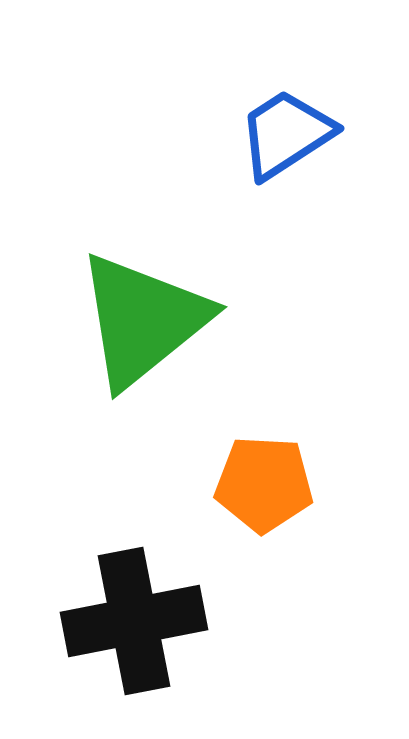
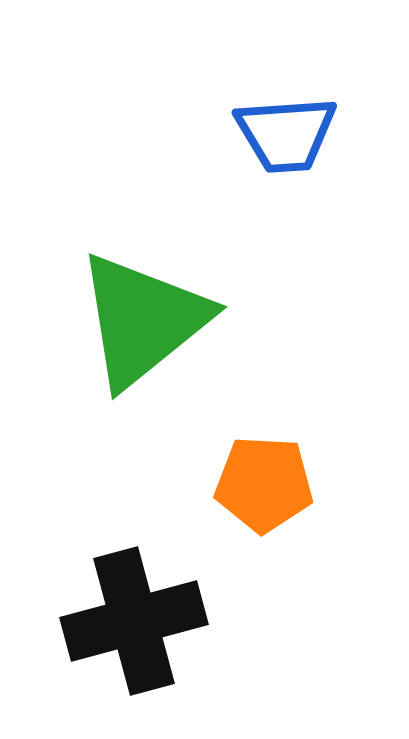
blue trapezoid: rotated 151 degrees counterclockwise
black cross: rotated 4 degrees counterclockwise
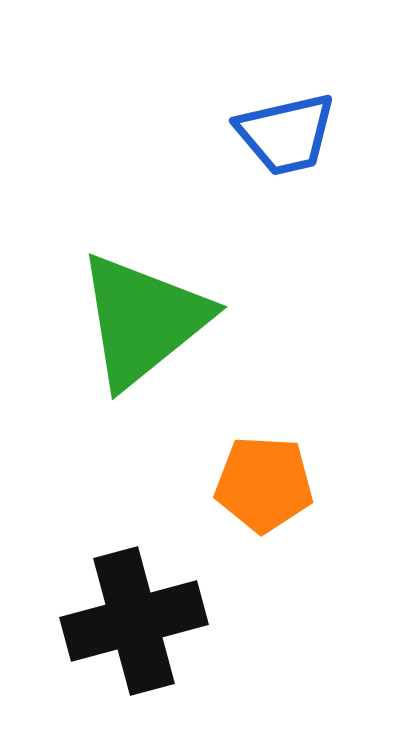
blue trapezoid: rotated 9 degrees counterclockwise
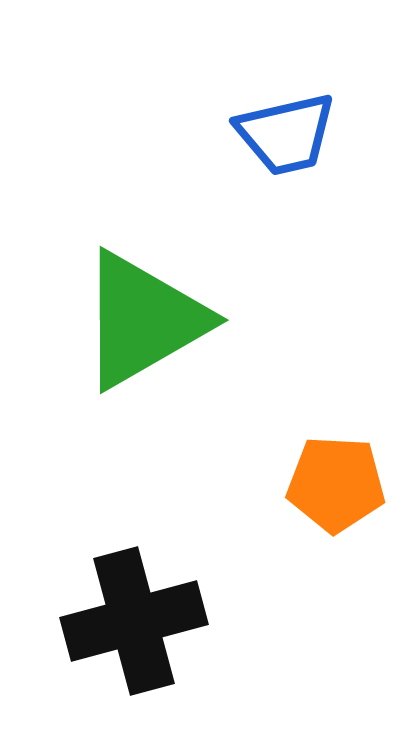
green triangle: rotated 9 degrees clockwise
orange pentagon: moved 72 px right
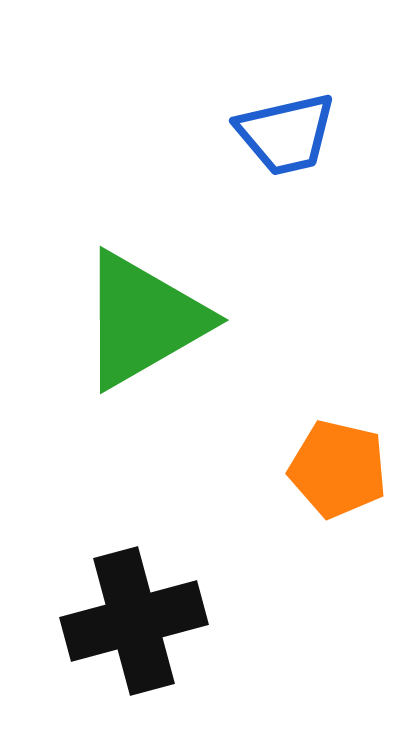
orange pentagon: moved 2 px right, 15 px up; rotated 10 degrees clockwise
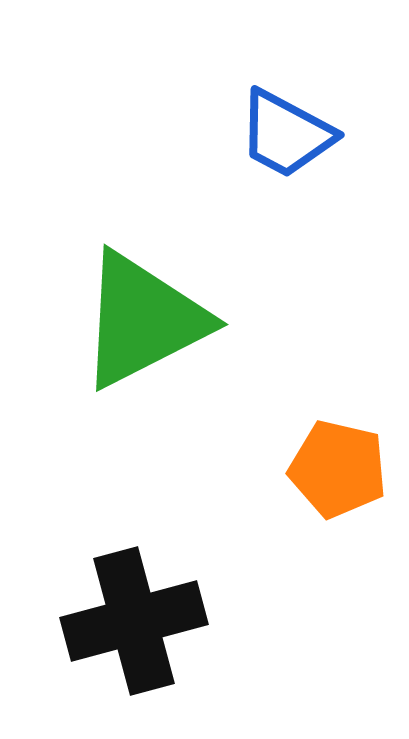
blue trapezoid: rotated 41 degrees clockwise
green triangle: rotated 3 degrees clockwise
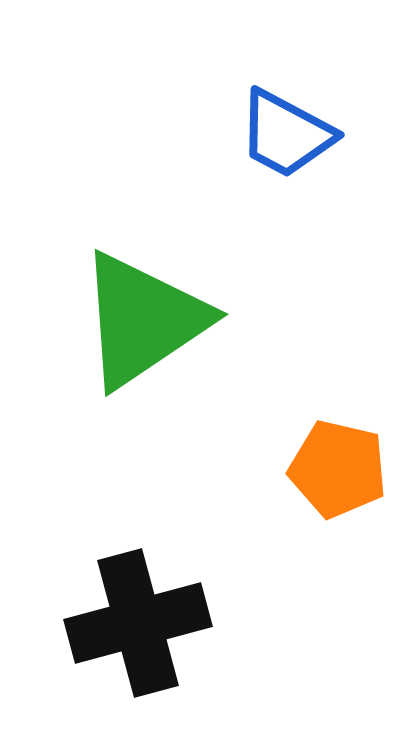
green triangle: rotated 7 degrees counterclockwise
black cross: moved 4 px right, 2 px down
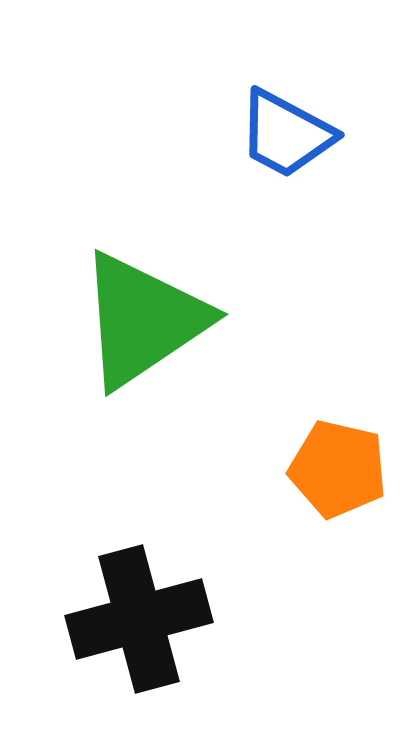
black cross: moved 1 px right, 4 px up
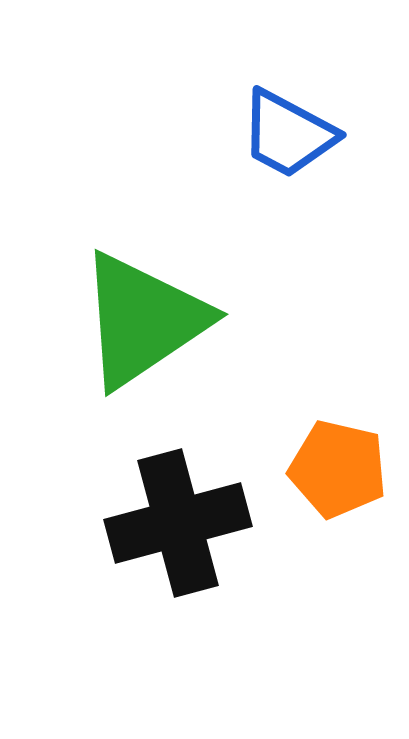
blue trapezoid: moved 2 px right
black cross: moved 39 px right, 96 px up
